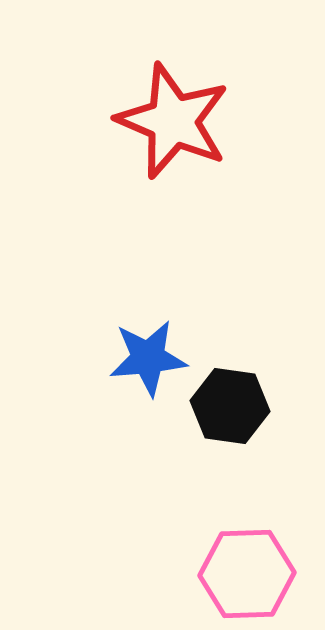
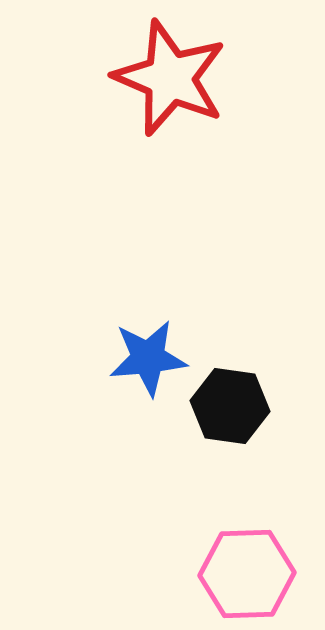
red star: moved 3 px left, 43 px up
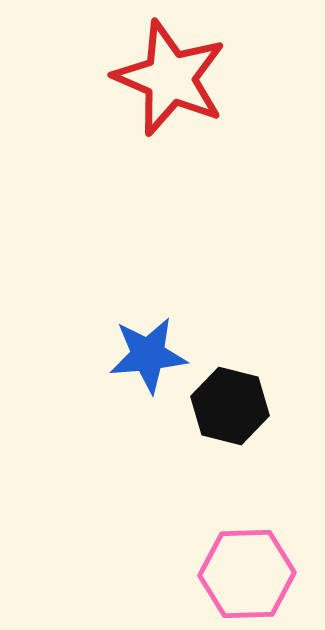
blue star: moved 3 px up
black hexagon: rotated 6 degrees clockwise
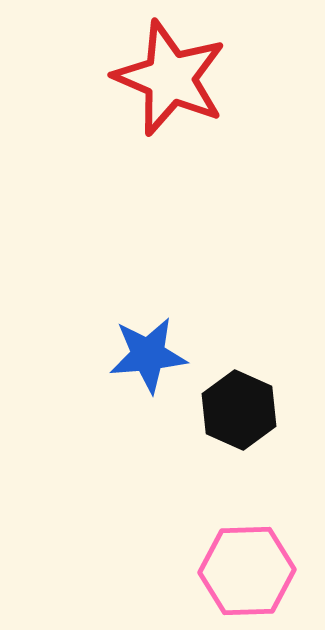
black hexagon: moved 9 px right, 4 px down; rotated 10 degrees clockwise
pink hexagon: moved 3 px up
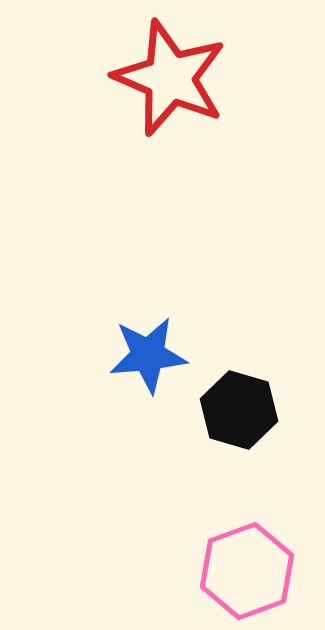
black hexagon: rotated 8 degrees counterclockwise
pink hexagon: rotated 18 degrees counterclockwise
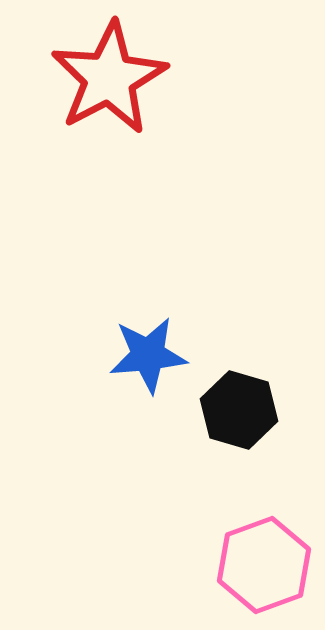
red star: moved 61 px left; rotated 21 degrees clockwise
pink hexagon: moved 17 px right, 6 px up
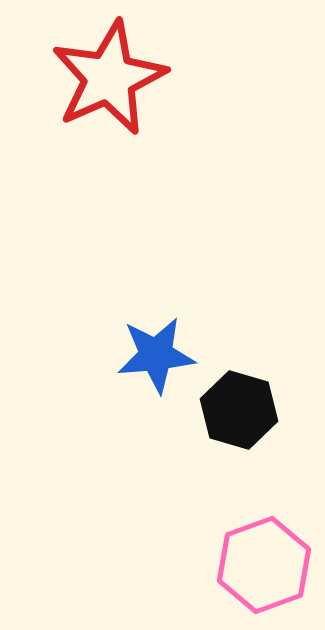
red star: rotated 4 degrees clockwise
blue star: moved 8 px right
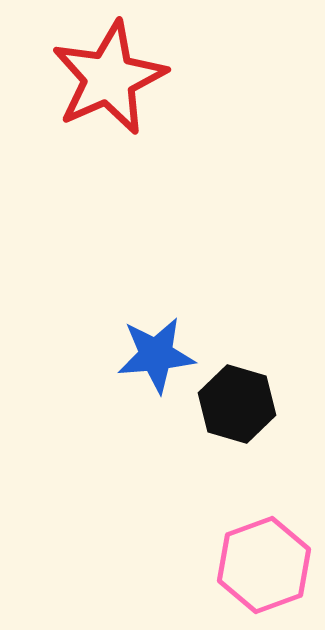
black hexagon: moved 2 px left, 6 px up
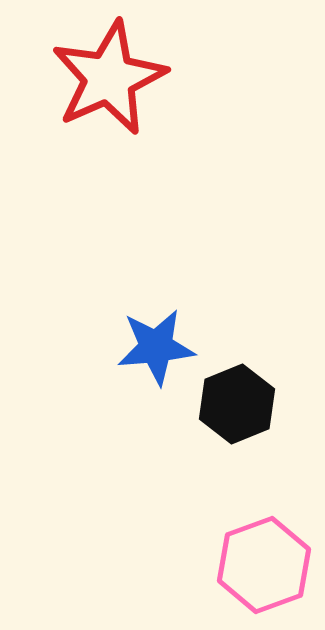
blue star: moved 8 px up
black hexagon: rotated 22 degrees clockwise
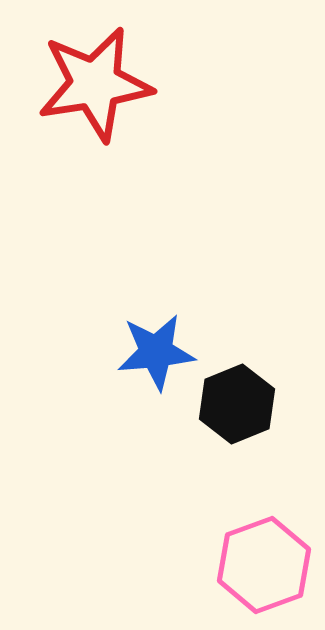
red star: moved 14 px left, 6 px down; rotated 15 degrees clockwise
blue star: moved 5 px down
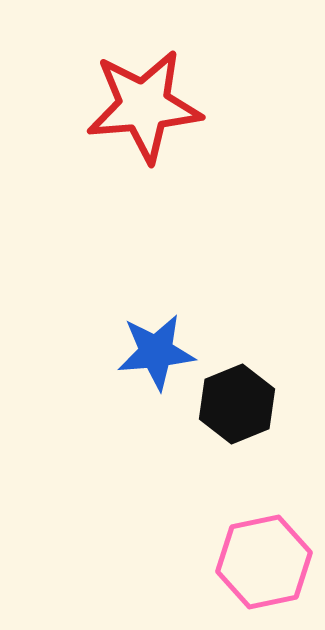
red star: moved 49 px right, 22 px down; rotated 4 degrees clockwise
pink hexagon: moved 3 px up; rotated 8 degrees clockwise
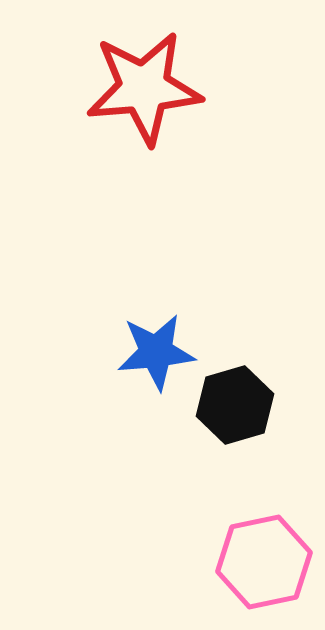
red star: moved 18 px up
black hexagon: moved 2 px left, 1 px down; rotated 6 degrees clockwise
